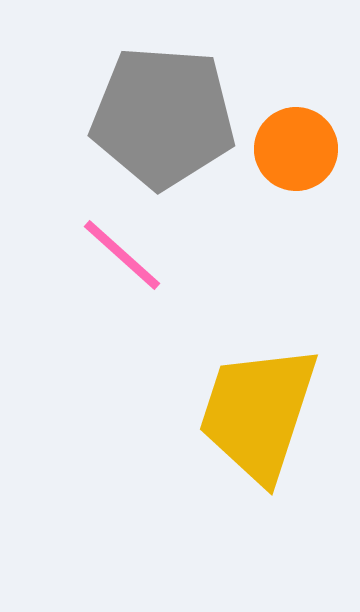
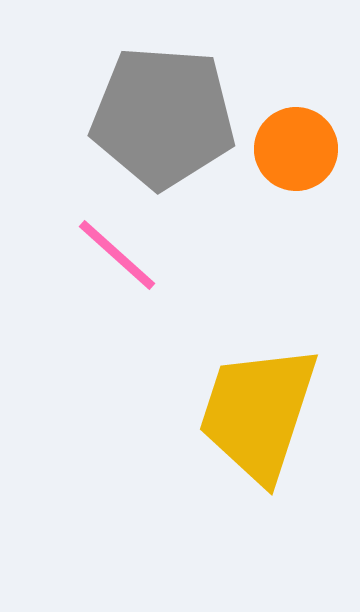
pink line: moved 5 px left
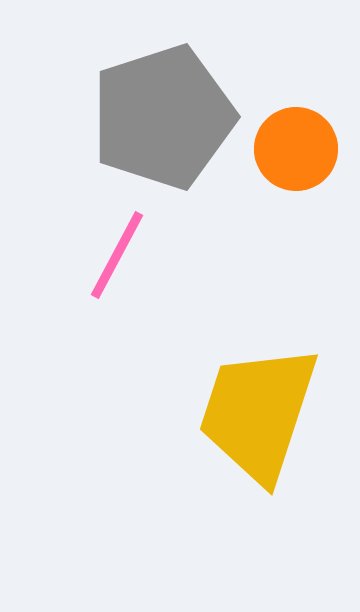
gray pentagon: rotated 22 degrees counterclockwise
pink line: rotated 76 degrees clockwise
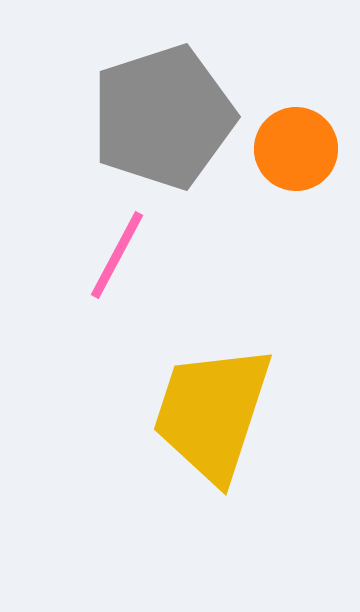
yellow trapezoid: moved 46 px left
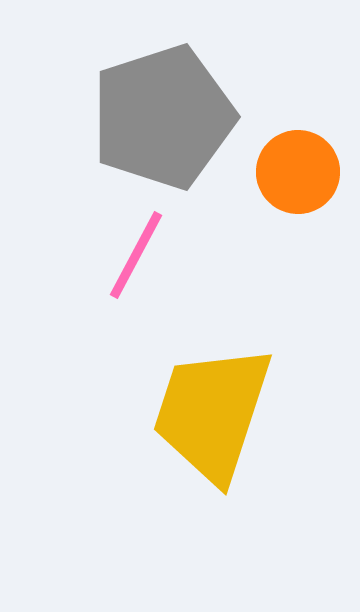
orange circle: moved 2 px right, 23 px down
pink line: moved 19 px right
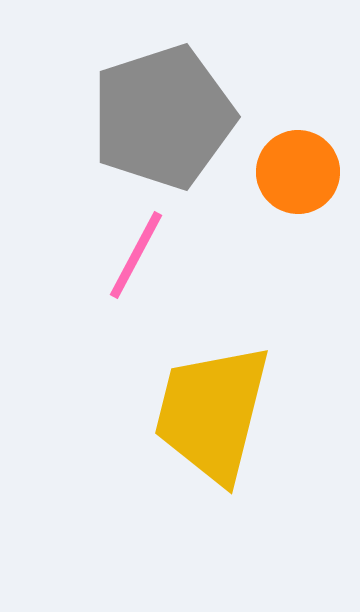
yellow trapezoid: rotated 4 degrees counterclockwise
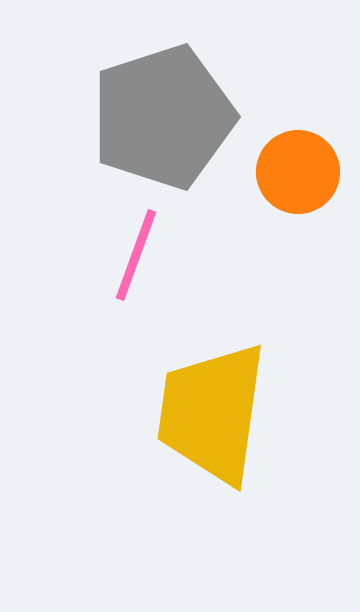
pink line: rotated 8 degrees counterclockwise
yellow trapezoid: rotated 6 degrees counterclockwise
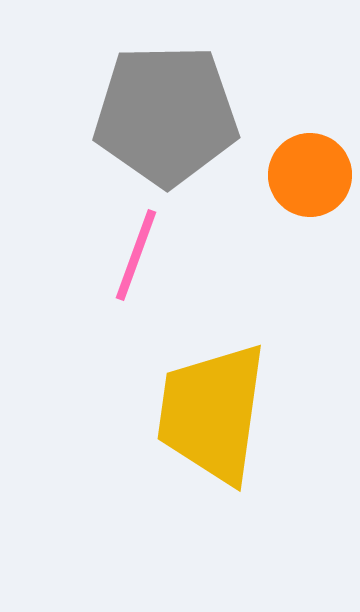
gray pentagon: moved 3 px right, 2 px up; rotated 17 degrees clockwise
orange circle: moved 12 px right, 3 px down
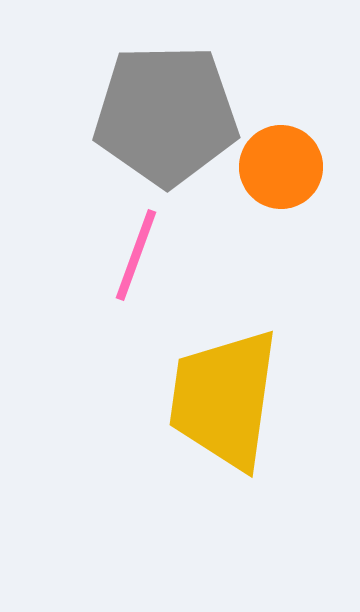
orange circle: moved 29 px left, 8 px up
yellow trapezoid: moved 12 px right, 14 px up
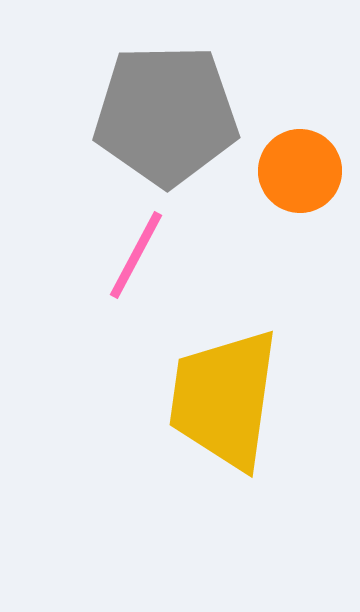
orange circle: moved 19 px right, 4 px down
pink line: rotated 8 degrees clockwise
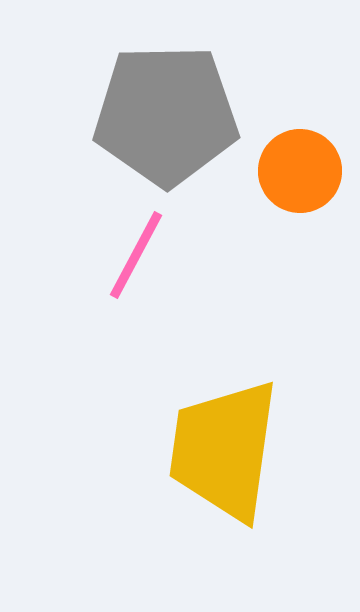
yellow trapezoid: moved 51 px down
